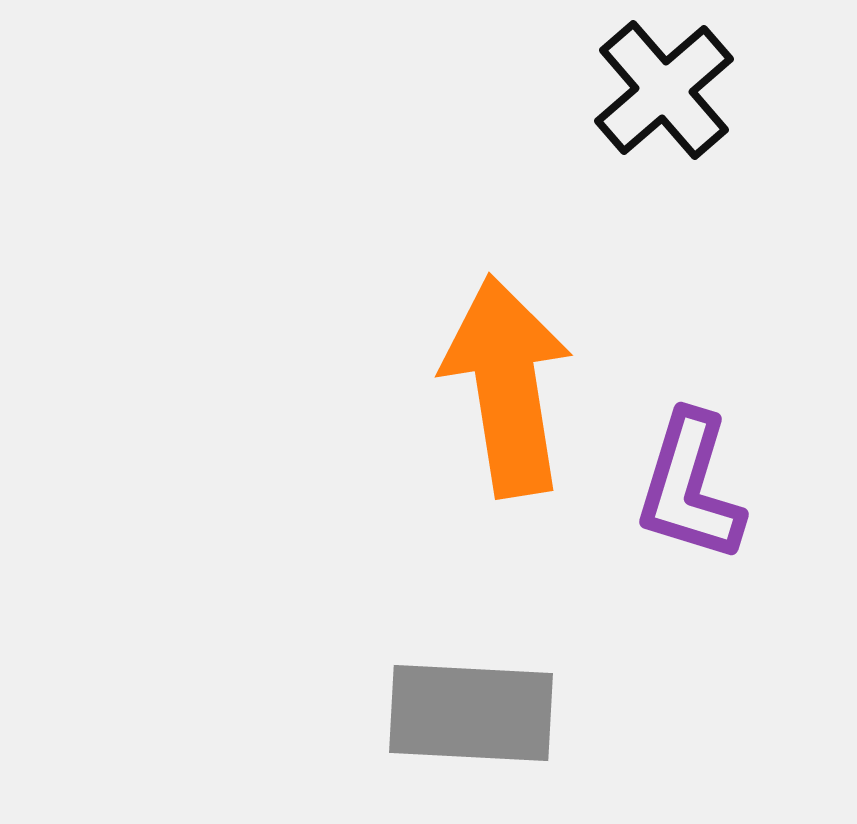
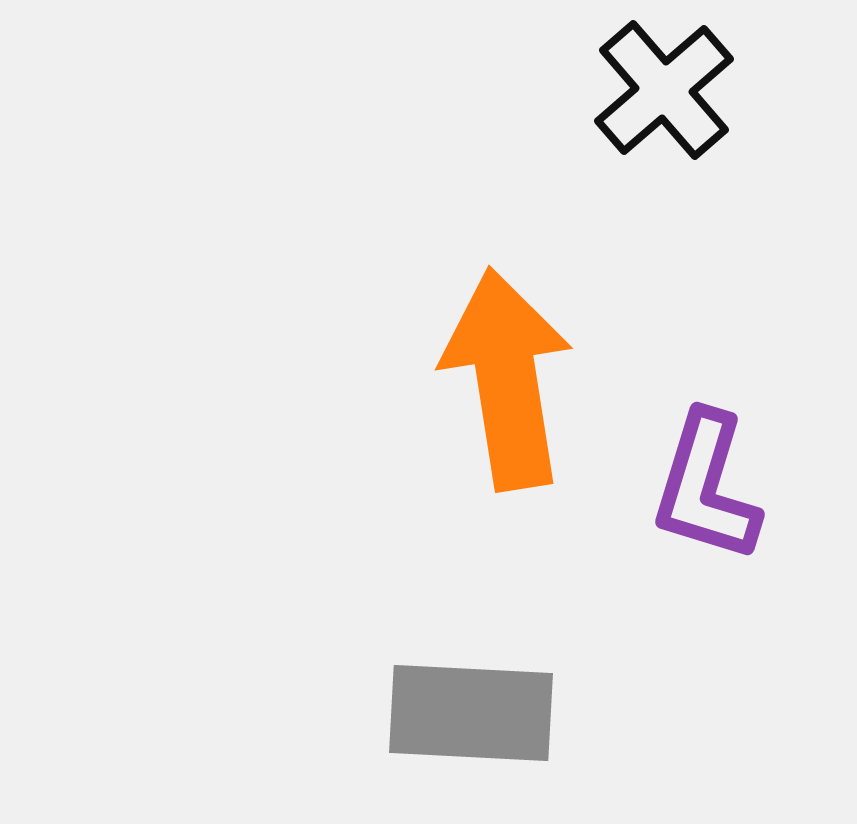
orange arrow: moved 7 px up
purple L-shape: moved 16 px right
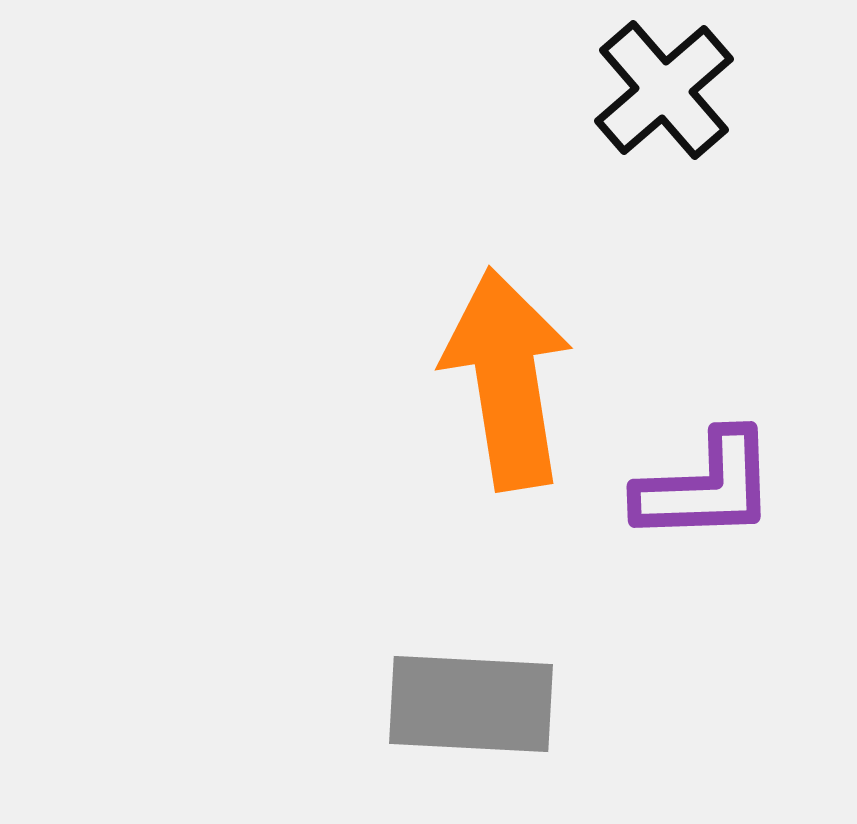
purple L-shape: rotated 109 degrees counterclockwise
gray rectangle: moved 9 px up
